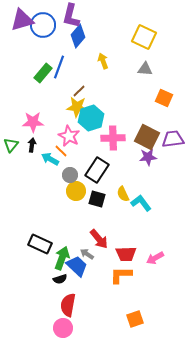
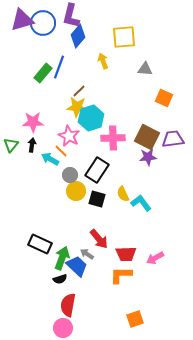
blue circle at (43, 25): moved 2 px up
yellow square at (144, 37): moved 20 px left; rotated 30 degrees counterclockwise
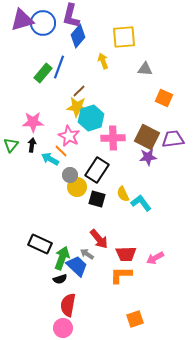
yellow circle at (76, 191): moved 1 px right, 4 px up
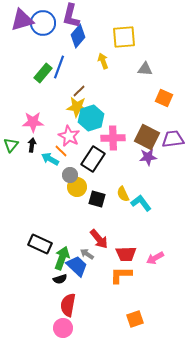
black rectangle at (97, 170): moved 4 px left, 11 px up
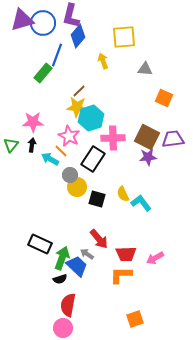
blue line at (59, 67): moved 2 px left, 12 px up
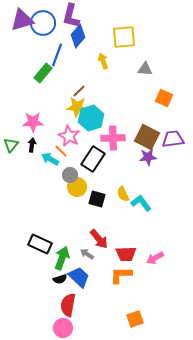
blue trapezoid at (77, 266): moved 2 px right, 11 px down
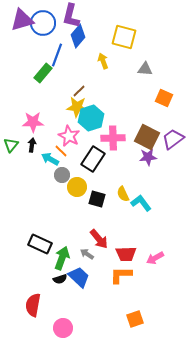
yellow square at (124, 37): rotated 20 degrees clockwise
purple trapezoid at (173, 139): rotated 30 degrees counterclockwise
gray circle at (70, 175): moved 8 px left
red semicircle at (68, 305): moved 35 px left
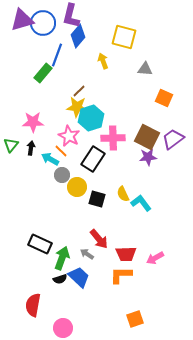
black arrow at (32, 145): moved 1 px left, 3 px down
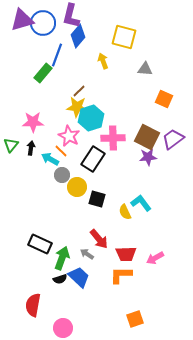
orange square at (164, 98): moved 1 px down
yellow semicircle at (123, 194): moved 2 px right, 18 px down
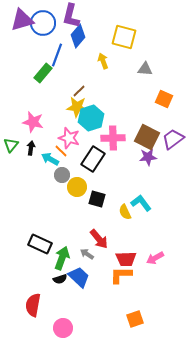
pink star at (33, 122): rotated 15 degrees clockwise
pink star at (69, 136): moved 2 px down; rotated 10 degrees counterclockwise
red trapezoid at (126, 254): moved 5 px down
